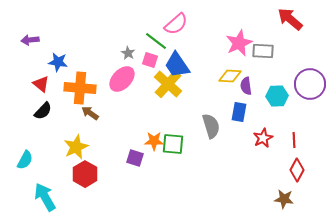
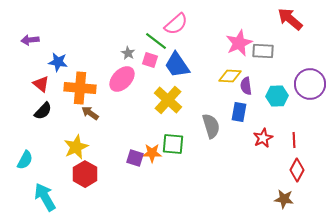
yellow cross: moved 16 px down
orange star: moved 2 px left, 12 px down
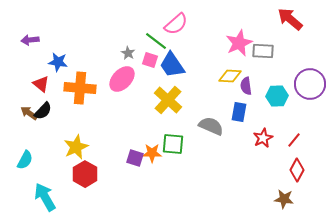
blue trapezoid: moved 5 px left
brown arrow: moved 61 px left
gray semicircle: rotated 50 degrees counterclockwise
red line: rotated 42 degrees clockwise
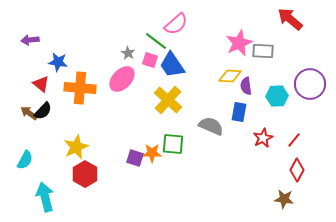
cyan arrow: rotated 16 degrees clockwise
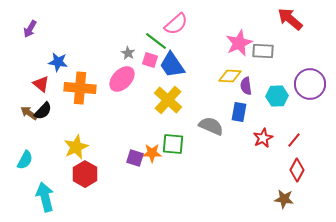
purple arrow: moved 11 px up; rotated 54 degrees counterclockwise
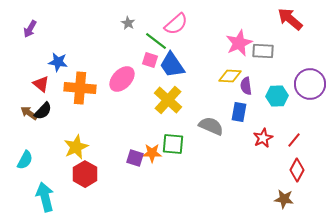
gray star: moved 30 px up
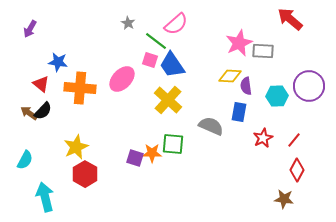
purple circle: moved 1 px left, 2 px down
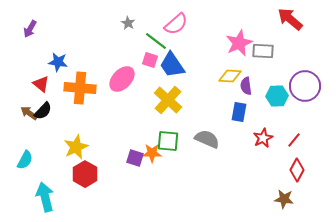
purple circle: moved 4 px left
gray semicircle: moved 4 px left, 13 px down
green square: moved 5 px left, 3 px up
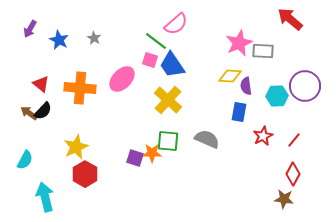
gray star: moved 34 px left, 15 px down
blue star: moved 1 px right, 22 px up; rotated 18 degrees clockwise
red star: moved 2 px up
red diamond: moved 4 px left, 4 px down
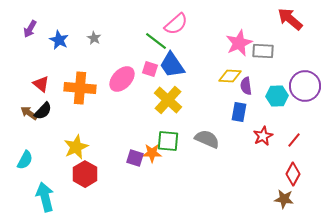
pink square: moved 9 px down
